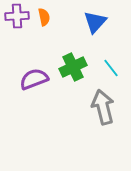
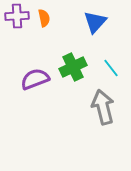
orange semicircle: moved 1 px down
purple semicircle: moved 1 px right
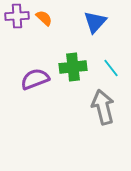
orange semicircle: rotated 36 degrees counterclockwise
green cross: rotated 20 degrees clockwise
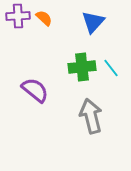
purple cross: moved 1 px right
blue triangle: moved 2 px left
green cross: moved 9 px right
purple semicircle: moved 11 px down; rotated 60 degrees clockwise
gray arrow: moved 12 px left, 9 px down
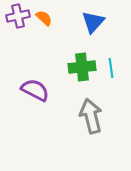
purple cross: rotated 10 degrees counterclockwise
cyan line: rotated 30 degrees clockwise
purple semicircle: rotated 12 degrees counterclockwise
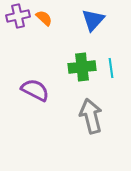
blue triangle: moved 2 px up
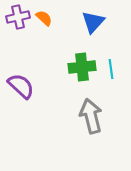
purple cross: moved 1 px down
blue triangle: moved 2 px down
cyan line: moved 1 px down
purple semicircle: moved 14 px left, 4 px up; rotated 16 degrees clockwise
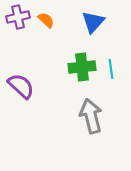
orange semicircle: moved 2 px right, 2 px down
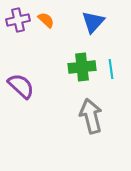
purple cross: moved 3 px down
